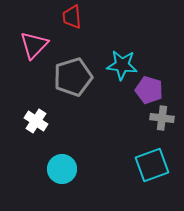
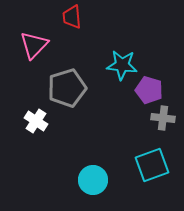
gray pentagon: moved 6 px left, 11 px down
gray cross: moved 1 px right
cyan circle: moved 31 px right, 11 px down
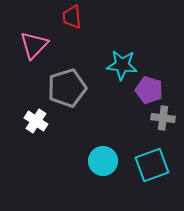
cyan circle: moved 10 px right, 19 px up
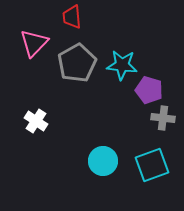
pink triangle: moved 2 px up
gray pentagon: moved 10 px right, 25 px up; rotated 12 degrees counterclockwise
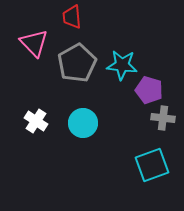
pink triangle: rotated 28 degrees counterclockwise
cyan circle: moved 20 px left, 38 px up
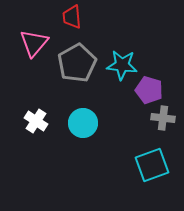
pink triangle: rotated 24 degrees clockwise
